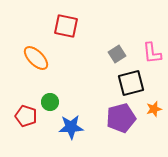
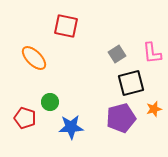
orange ellipse: moved 2 px left
red pentagon: moved 1 px left, 2 px down
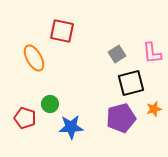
red square: moved 4 px left, 5 px down
orange ellipse: rotated 16 degrees clockwise
green circle: moved 2 px down
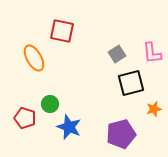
purple pentagon: moved 16 px down
blue star: moved 2 px left; rotated 25 degrees clockwise
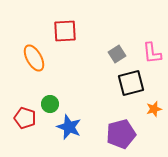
red square: moved 3 px right; rotated 15 degrees counterclockwise
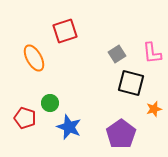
red square: rotated 15 degrees counterclockwise
black square: rotated 28 degrees clockwise
green circle: moved 1 px up
purple pentagon: rotated 20 degrees counterclockwise
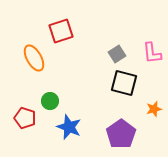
red square: moved 4 px left
black square: moved 7 px left
green circle: moved 2 px up
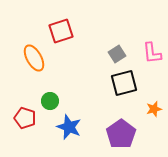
black square: rotated 28 degrees counterclockwise
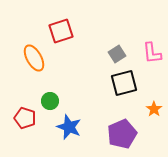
orange star: rotated 21 degrees counterclockwise
purple pentagon: moved 1 px right; rotated 12 degrees clockwise
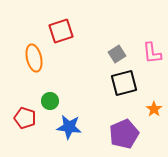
orange ellipse: rotated 16 degrees clockwise
blue star: rotated 15 degrees counterclockwise
purple pentagon: moved 2 px right
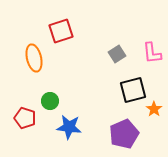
black square: moved 9 px right, 7 px down
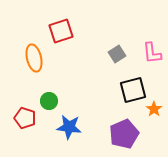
green circle: moved 1 px left
